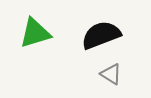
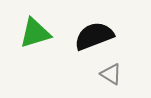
black semicircle: moved 7 px left, 1 px down
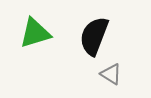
black semicircle: rotated 48 degrees counterclockwise
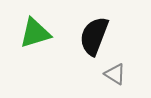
gray triangle: moved 4 px right
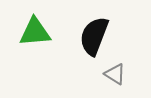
green triangle: moved 1 px up; rotated 12 degrees clockwise
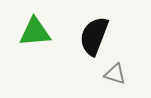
gray triangle: rotated 15 degrees counterclockwise
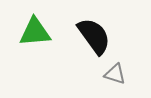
black semicircle: rotated 123 degrees clockwise
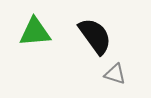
black semicircle: moved 1 px right
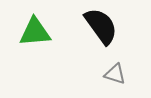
black semicircle: moved 6 px right, 10 px up
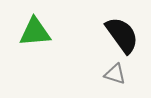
black semicircle: moved 21 px right, 9 px down
